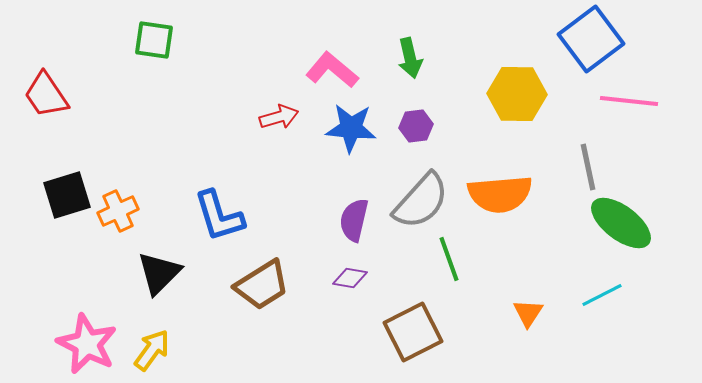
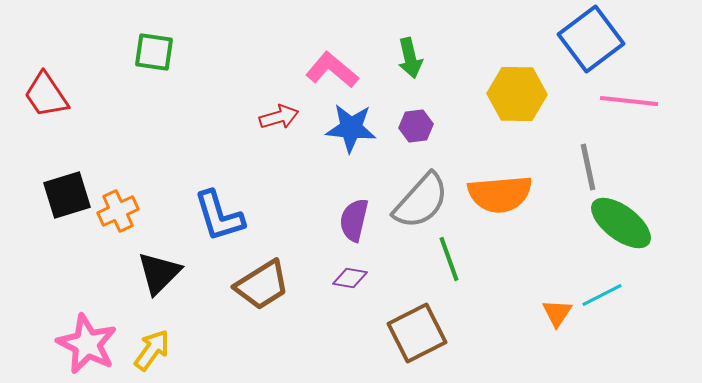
green square: moved 12 px down
orange triangle: moved 29 px right
brown square: moved 4 px right, 1 px down
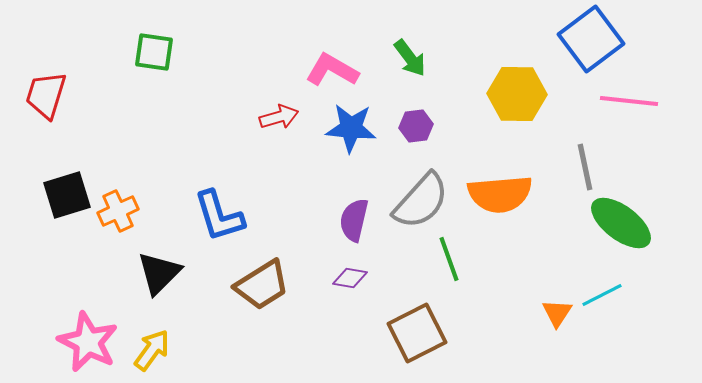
green arrow: rotated 24 degrees counterclockwise
pink L-shape: rotated 10 degrees counterclockwise
red trapezoid: rotated 51 degrees clockwise
gray line: moved 3 px left
pink star: moved 1 px right, 2 px up
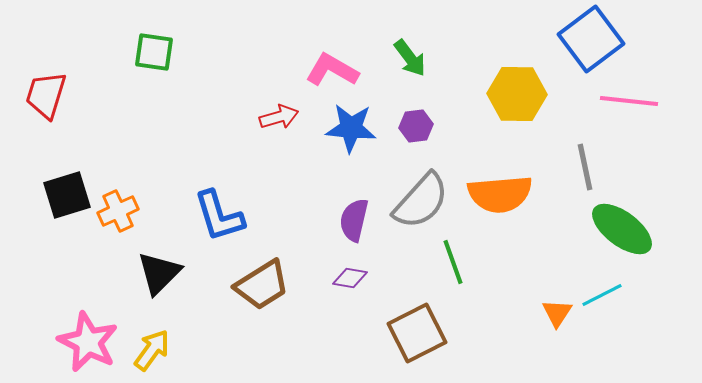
green ellipse: moved 1 px right, 6 px down
green line: moved 4 px right, 3 px down
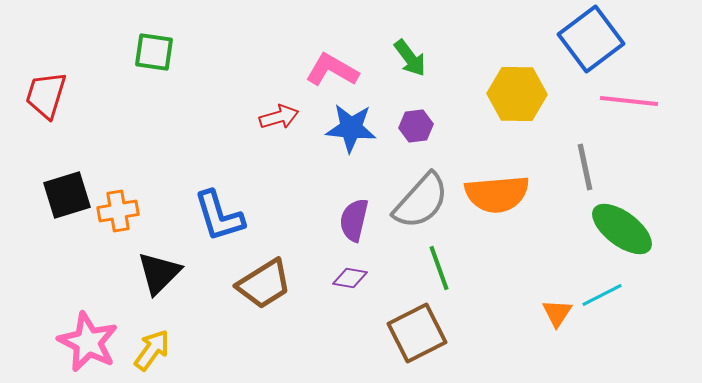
orange semicircle: moved 3 px left
orange cross: rotated 15 degrees clockwise
green line: moved 14 px left, 6 px down
brown trapezoid: moved 2 px right, 1 px up
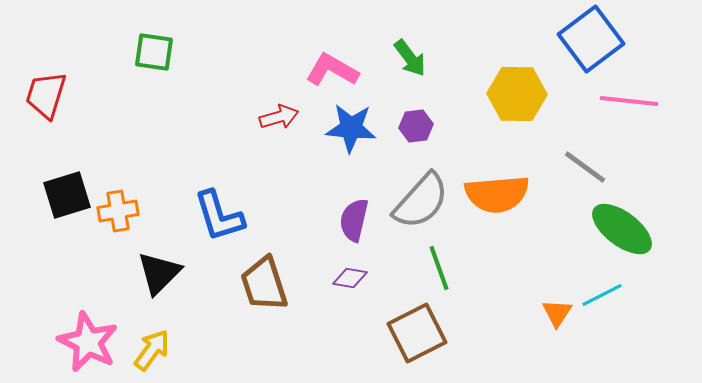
gray line: rotated 42 degrees counterclockwise
brown trapezoid: rotated 104 degrees clockwise
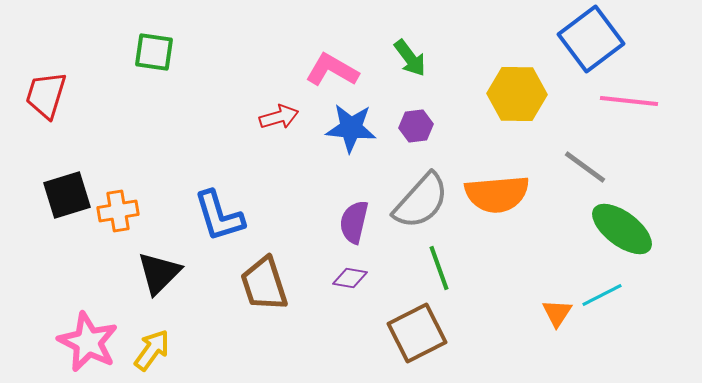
purple semicircle: moved 2 px down
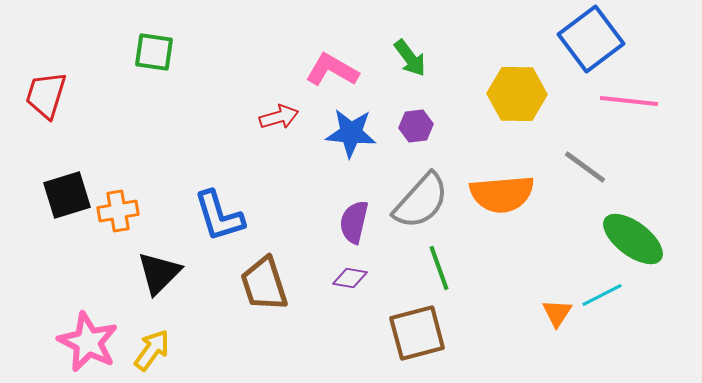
blue star: moved 5 px down
orange semicircle: moved 5 px right
green ellipse: moved 11 px right, 10 px down
brown square: rotated 12 degrees clockwise
